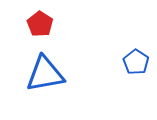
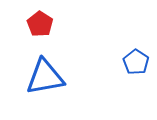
blue triangle: moved 3 px down
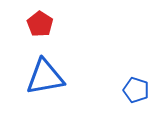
blue pentagon: moved 28 px down; rotated 15 degrees counterclockwise
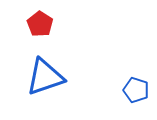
blue triangle: rotated 9 degrees counterclockwise
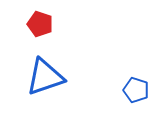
red pentagon: rotated 15 degrees counterclockwise
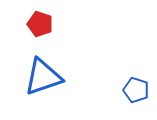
blue triangle: moved 2 px left
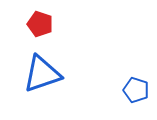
blue triangle: moved 1 px left, 3 px up
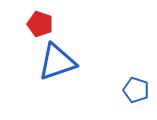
blue triangle: moved 15 px right, 12 px up
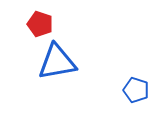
blue triangle: rotated 9 degrees clockwise
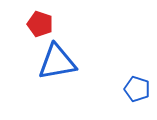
blue pentagon: moved 1 px right, 1 px up
